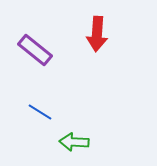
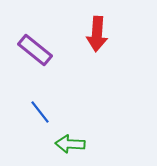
blue line: rotated 20 degrees clockwise
green arrow: moved 4 px left, 2 px down
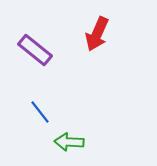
red arrow: rotated 20 degrees clockwise
green arrow: moved 1 px left, 2 px up
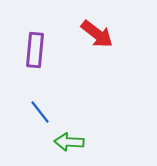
red arrow: rotated 76 degrees counterclockwise
purple rectangle: rotated 56 degrees clockwise
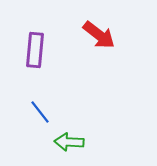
red arrow: moved 2 px right, 1 px down
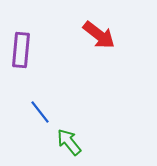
purple rectangle: moved 14 px left
green arrow: rotated 48 degrees clockwise
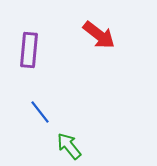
purple rectangle: moved 8 px right
green arrow: moved 4 px down
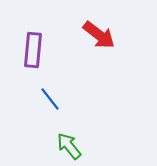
purple rectangle: moved 4 px right
blue line: moved 10 px right, 13 px up
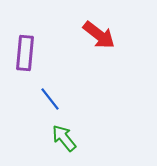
purple rectangle: moved 8 px left, 3 px down
green arrow: moved 5 px left, 8 px up
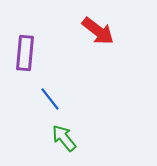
red arrow: moved 1 px left, 4 px up
